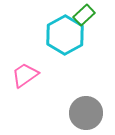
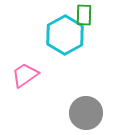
green rectangle: rotated 45 degrees counterclockwise
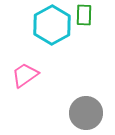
cyan hexagon: moved 13 px left, 10 px up
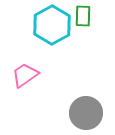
green rectangle: moved 1 px left, 1 px down
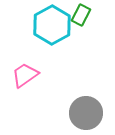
green rectangle: moved 2 px left, 1 px up; rotated 25 degrees clockwise
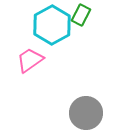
pink trapezoid: moved 5 px right, 15 px up
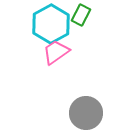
cyan hexagon: moved 1 px left, 1 px up
pink trapezoid: moved 26 px right, 8 px up
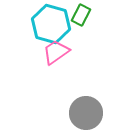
cyan hexagon: rotated 15 degrees counterclockwise
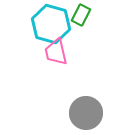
pink trapezoid: rotated 68 degrees counterclockwise
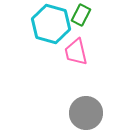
pink trapezoid: moved 20 px right
